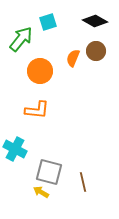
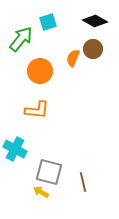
brown circle: moved 3 px left, 2 px up
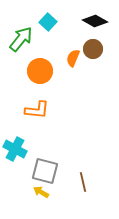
cyan square: rotated 30 degrees counterclockwise
gray square: moved 4 px left, 1 px up
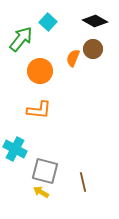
orange L-shape: moved 2 px right
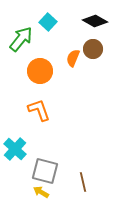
orange L-shape: rotated 115 degrees counterclockwise
cyan cross: rotated 15 degrees clockwise
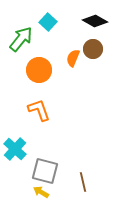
orange circle: moved 1 px left, 1 px up
